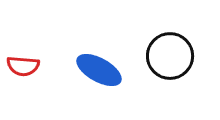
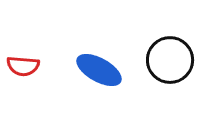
black circle: moved 4 px down
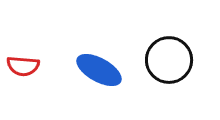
black circle: moved 1 px left
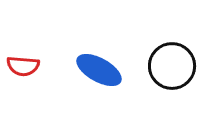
black circle: moved 3 px right, 6 px down
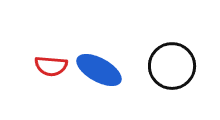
red semicircle: moved 28 px right
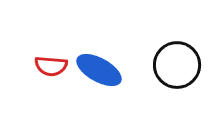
black circle: moved 5 px right, 1 px up
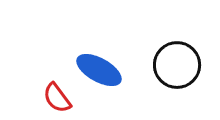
red semicircle: moved 6 px right, 32 px down; rotated 48 degrees clockwise
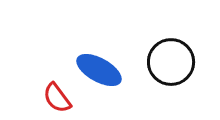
black circle: moved 6 px left, 3 px up
